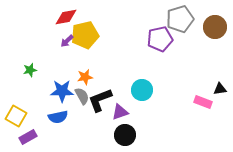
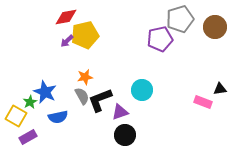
green star: moved 32 px down; rotated 16 degrees counterclockwise
blue star: moved 17 px left, 1 px down; rotated 25 degrees clockwise
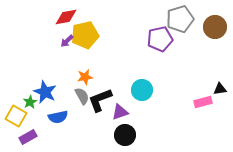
pink rectangle: rotated 36 degrees counterclockwise
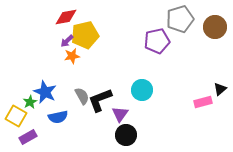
purple pentagon: moved 3 px left, 2 px down
orange star: moved 13 px left, 21 px up
black triangle: rotated 32 degrees counterclockwise
purple triangle: moved 2 px down; rotated 36 degrees counterclockwise
black circle: moved 1 px right
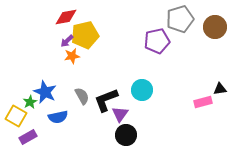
black triangle: rotated 32 degrees clockwise
black L-shape: moved 6 px right
